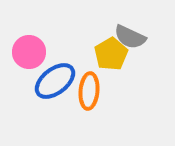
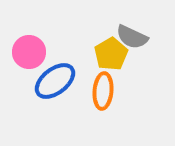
gray semicircle: moved 2 px right
orange ellipse: moved 14 px right
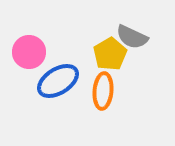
yellow pentagon: moved 1 px left
blue ellipse: moved 3 px right; rotated 6 degrees clockwise
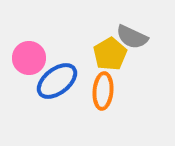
pink circle: moved 6 px down
blue ellipse: moved 1 px left; rotated 6 degrees counterclockwise
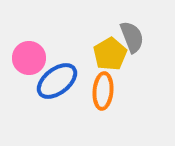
gray semicircle: rotated 136 degrees counterclockwise
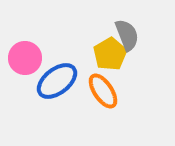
gray semicircle: moved 5 px left, 2 px up
pink circle: moved 4 px left
orange ellipse: rotated 39 degrees counterclockwise
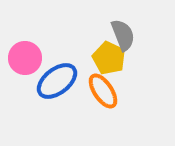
gray semicircle: moved 4 px left
yellow pentagon: moved 1 px left, 4 px down; rotated 16 degrees counterclockwise
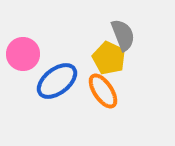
pink circle: moved 2 px left, 4 px up
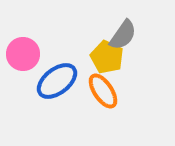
gray semicircle: rotated 56 degrees clockwise
yellow pentagon: moved 2 px left, 1 px up
